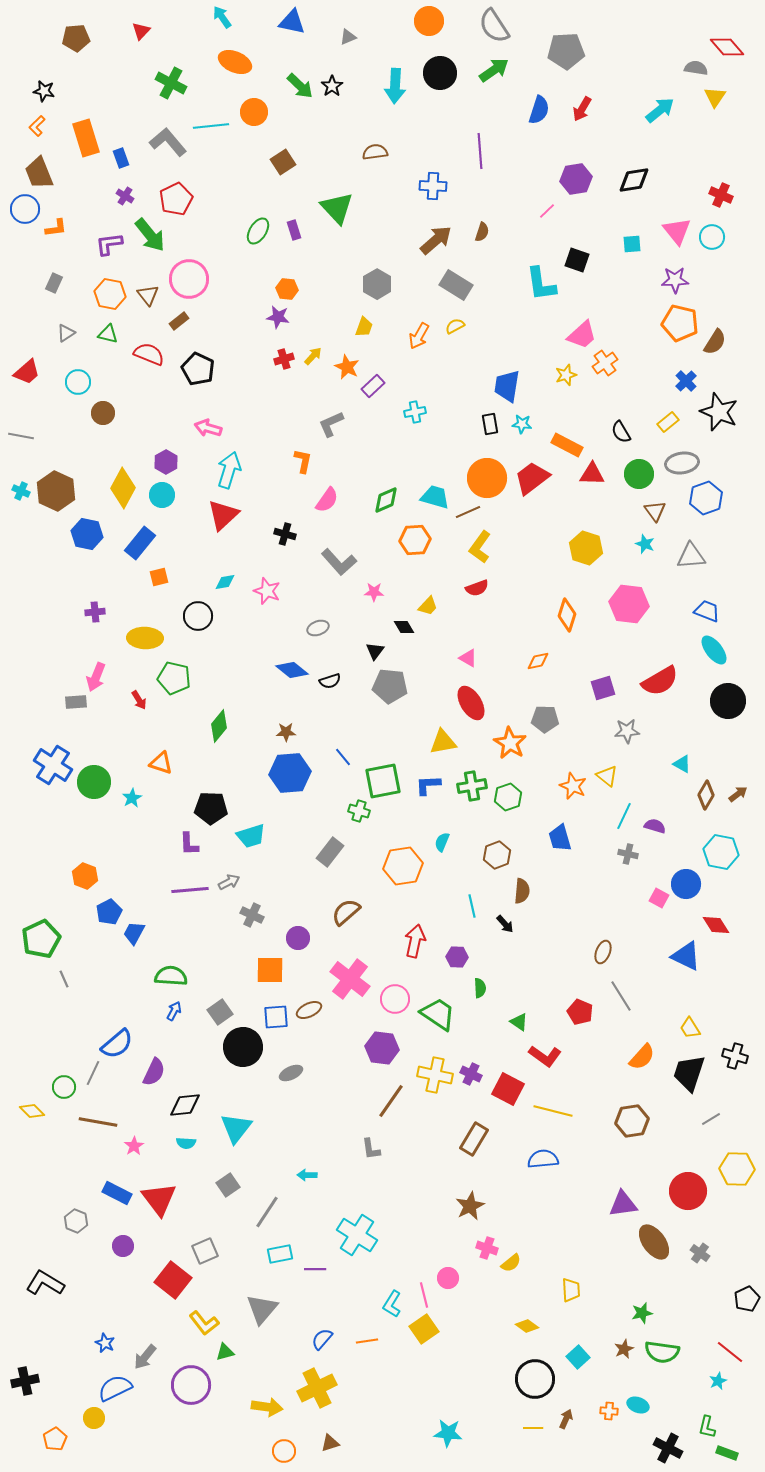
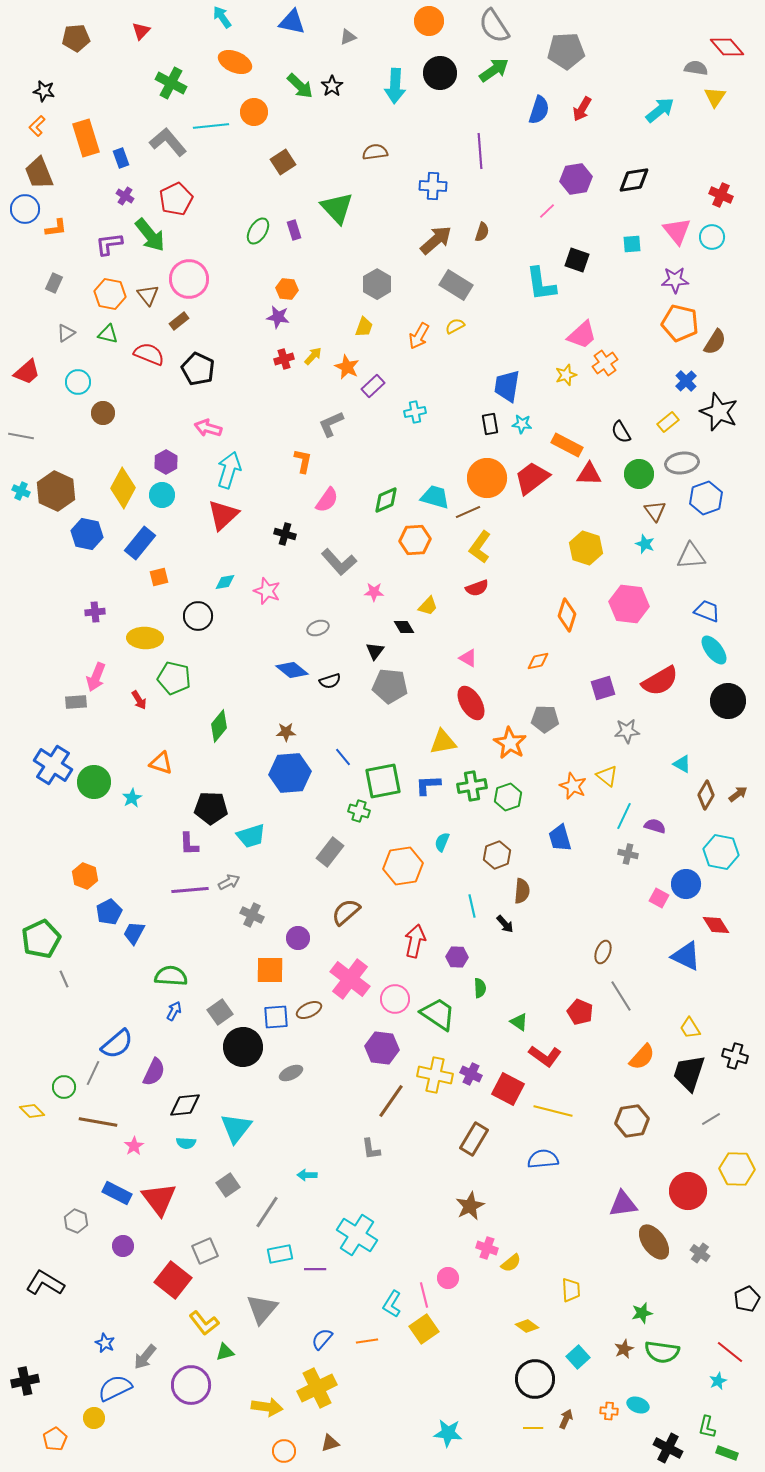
red triangle at (592, 474): moved 3 px left
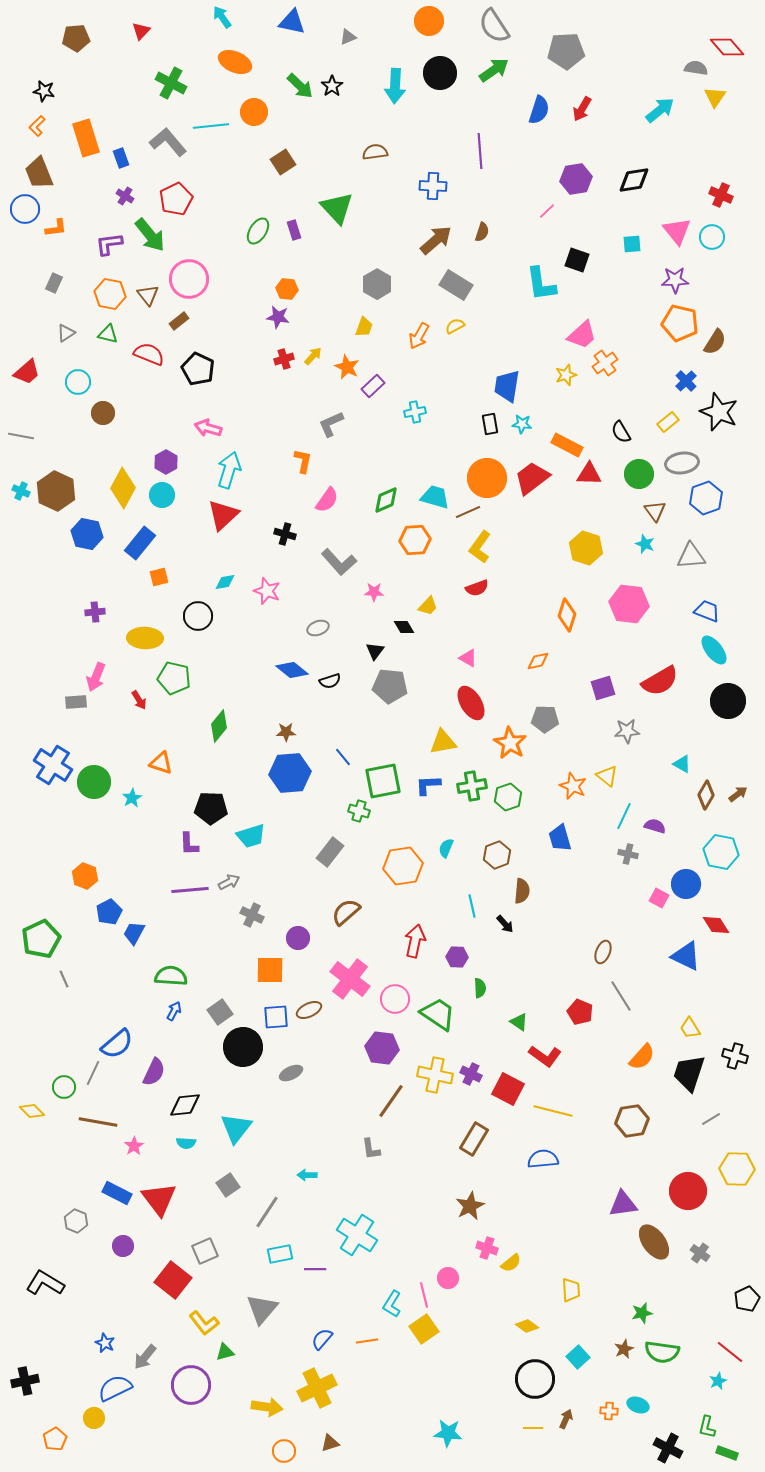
cyan semicircle at (442, 842): moved 4 px right, 6 px down
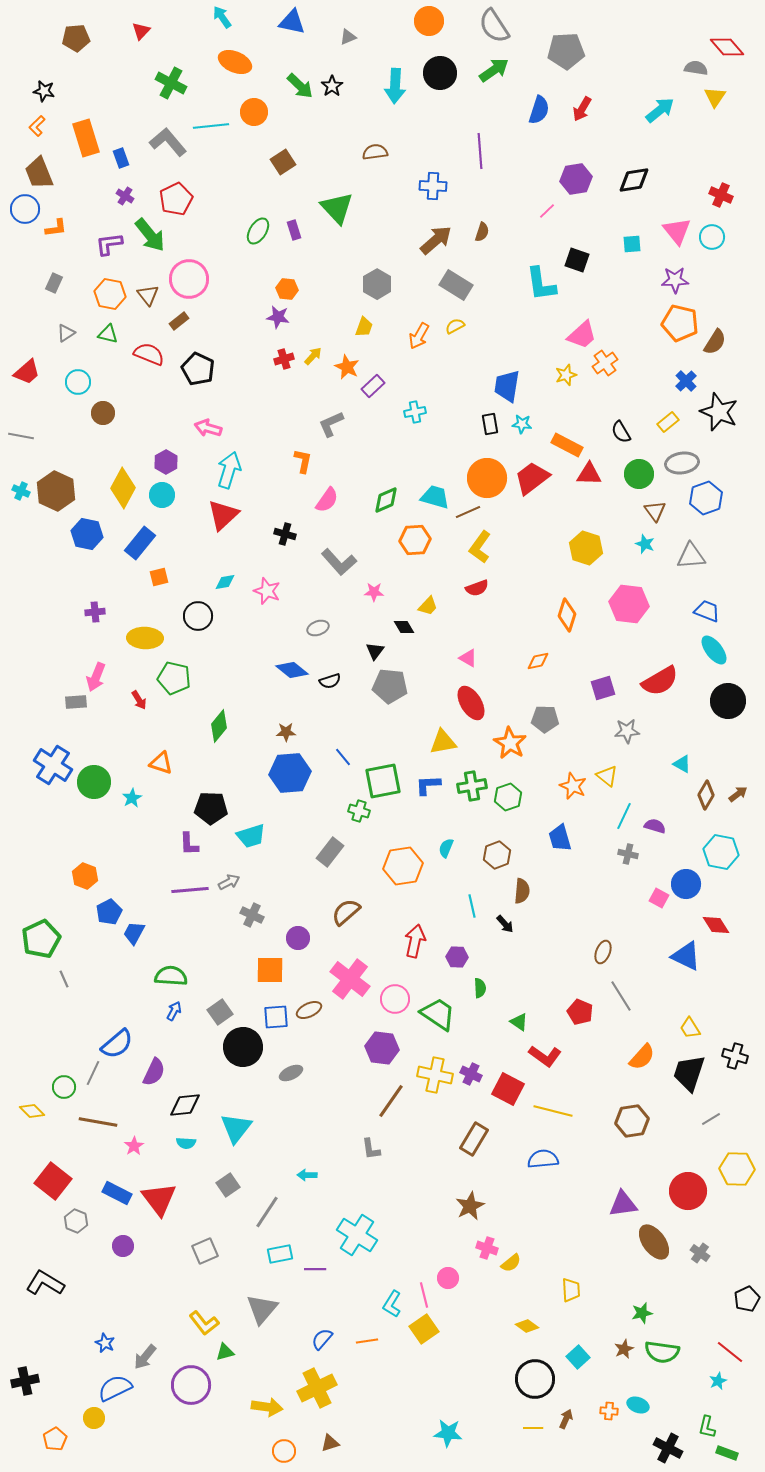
red square at (173, 1280): moved 120 px left, 99 px up
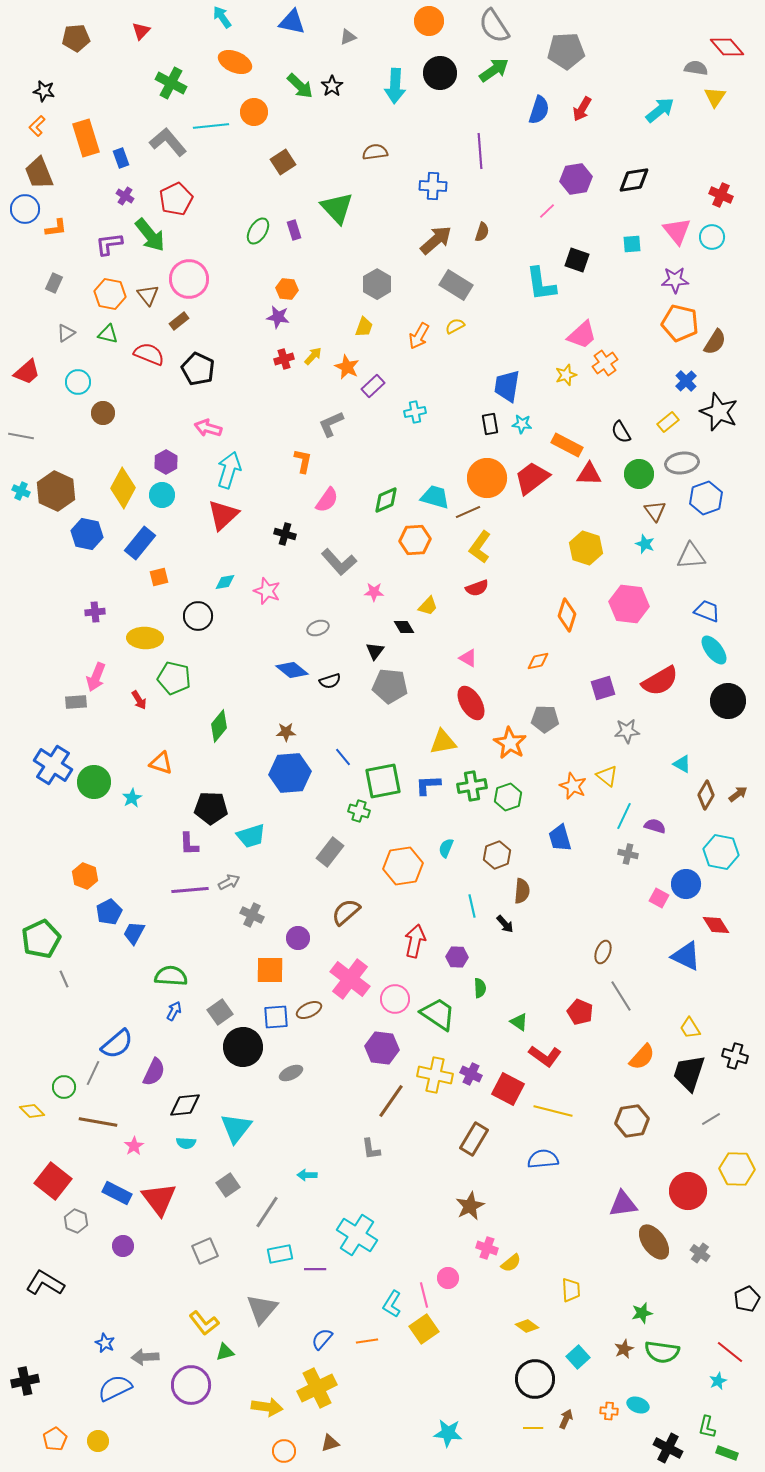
gray arrow at (145, 1357): rotated 48 degrees clockwise
yellow circle at (94, 1418): moved 4 px right, 23 px down
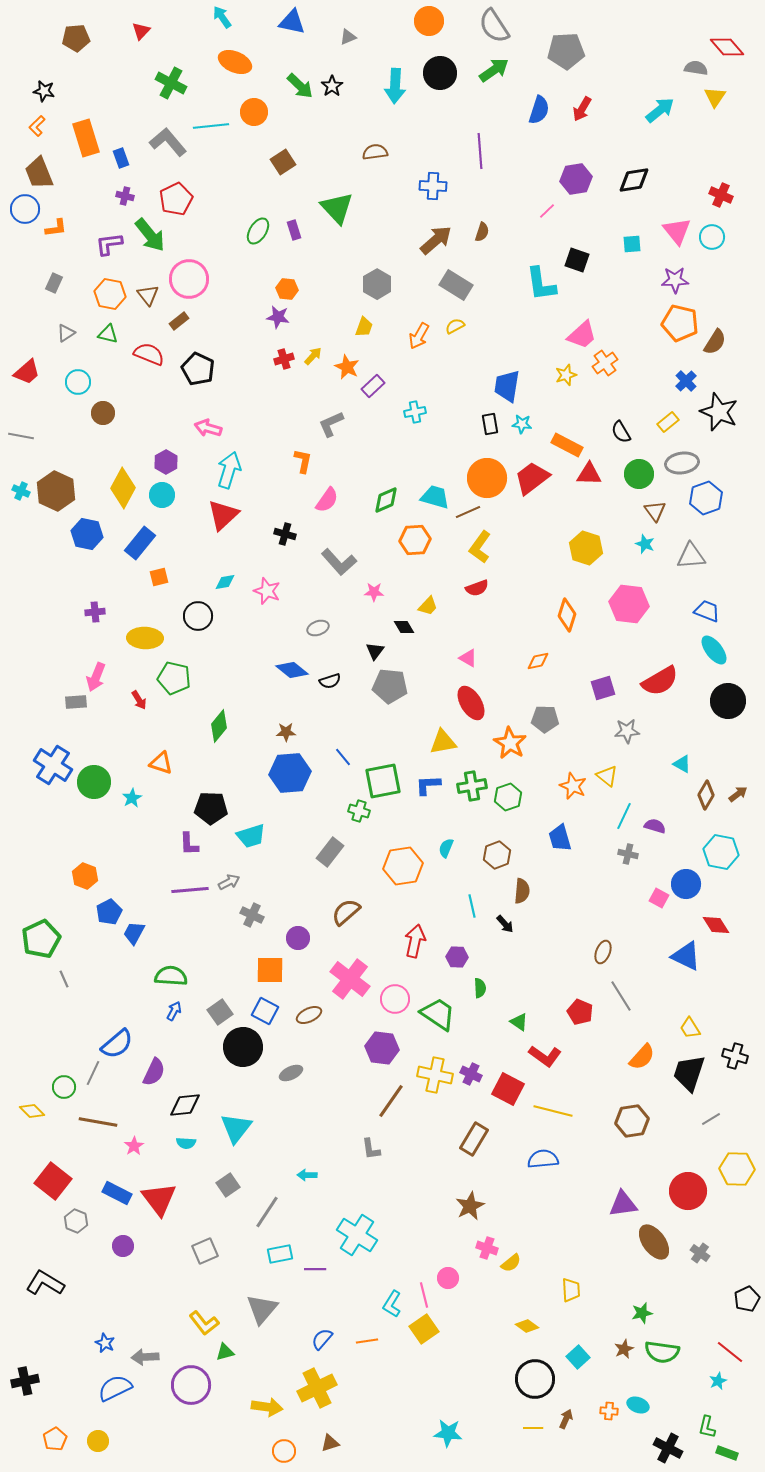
purple cross at (125, 196): rotated 18 degrees counterclockwise
brown ellipse at (309, 1010): moved 5 px down
blue square at (276, 1017): moved 11 px left, 6 px up; rotated 32 degrees clockwise
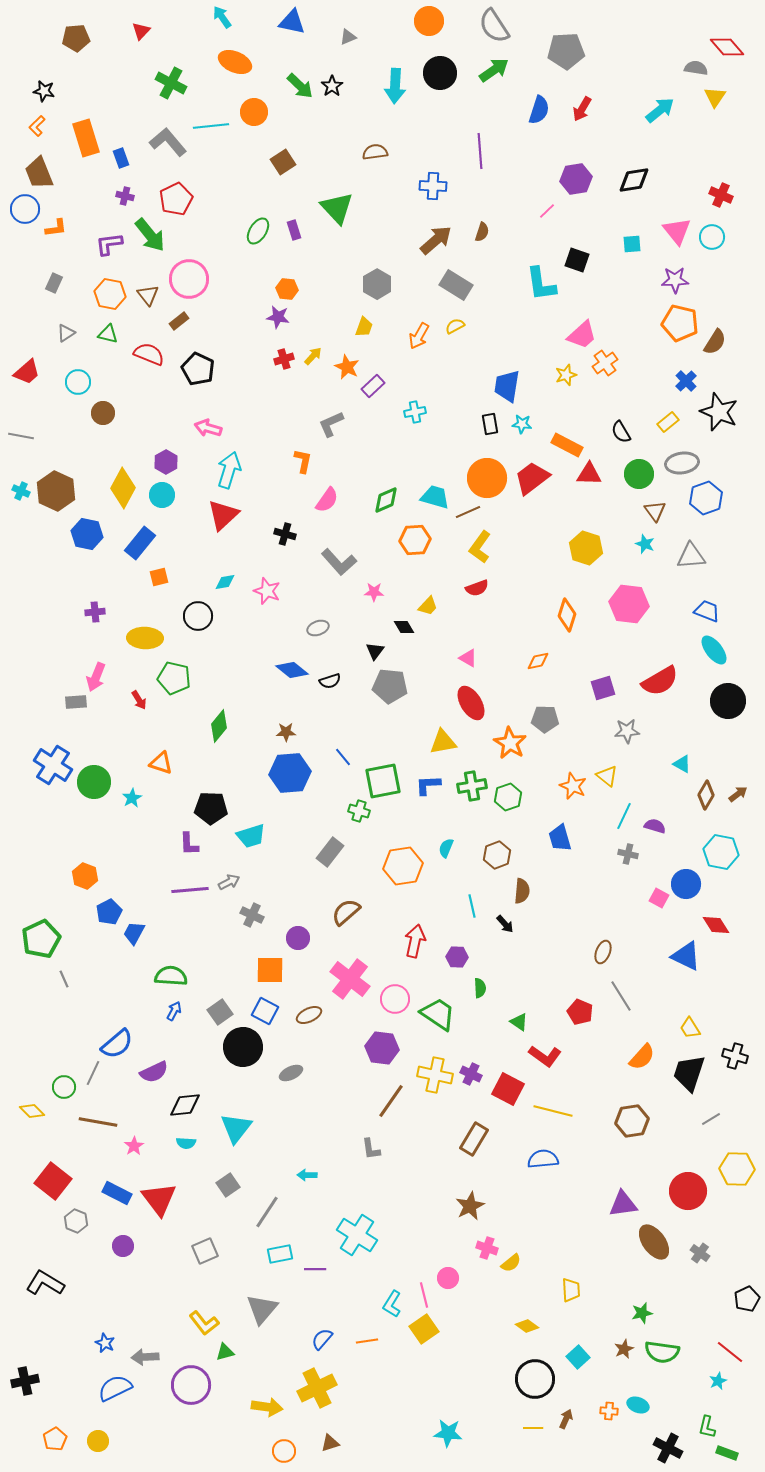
purple semicircle at (154, 1072): rotated 40 degrees clockwise
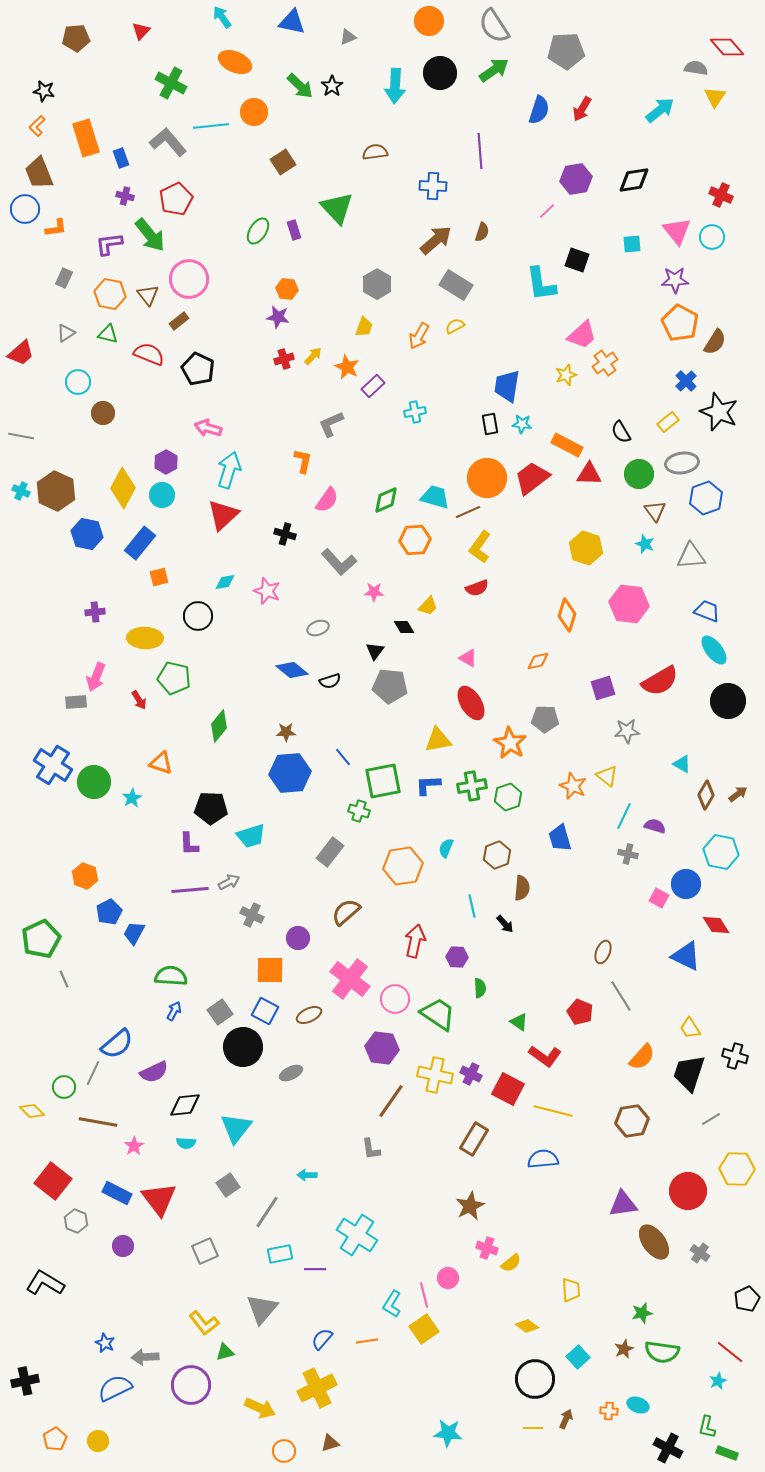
gray rectangle at (54, 283): moved 10 px right, 5 px up
orange pentagon at (680, 323): rotated 15 degrees clockwise
red trapezoid at (27, 372): moved 6 px left, 19 px up
yellow triangle at (443, 742): moved 5 px left, 2 px up
brown semicircle at (522, 891): moved 3 px up
yellow arrow at (267, 1407): moved 7 px left, 1 px down; rotated 16 degrees clockwise
